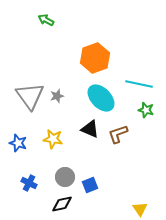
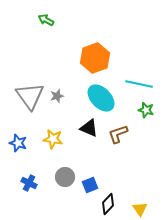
black triangle: moved 1 px left, 1 px up
black diamond: moved 46 px right; rotated 35 degrees counterclockwise
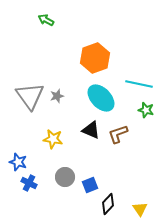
black triangle: moved 2 px right, 2 px down
blue star: moved 19 px down
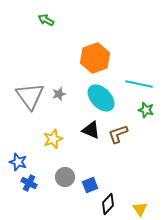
gray star: moved 2 px right, 2 px up
yellow star: rotated 30 degrees counterclockwise
